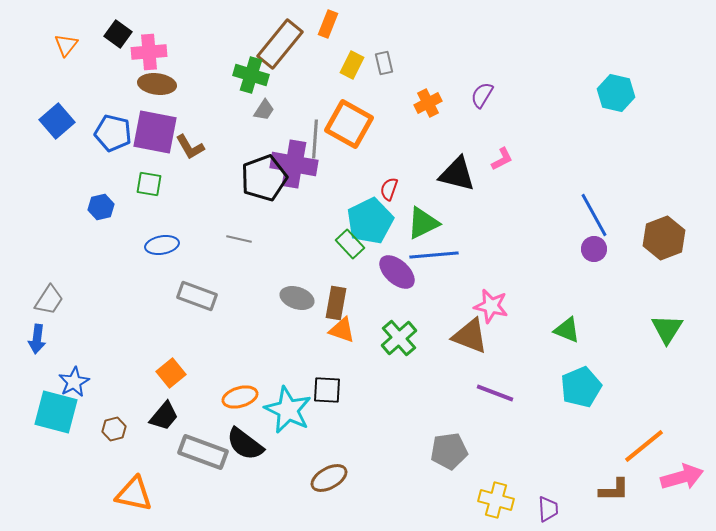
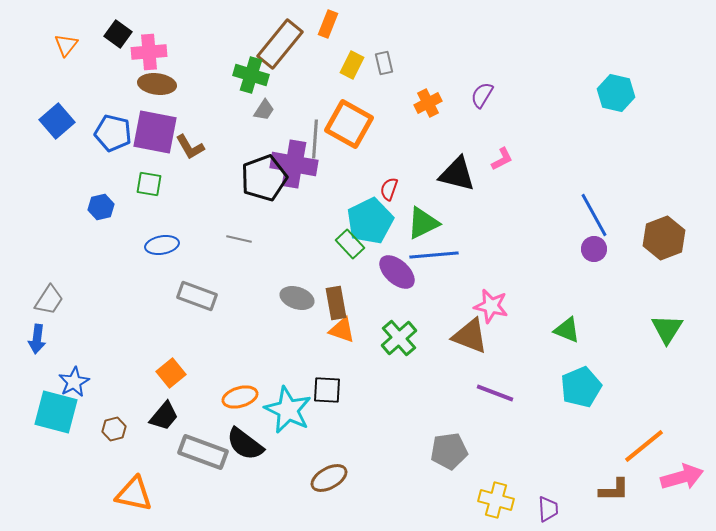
brown rectangle at (336, 303): rotated 20 degrees counterclockwise
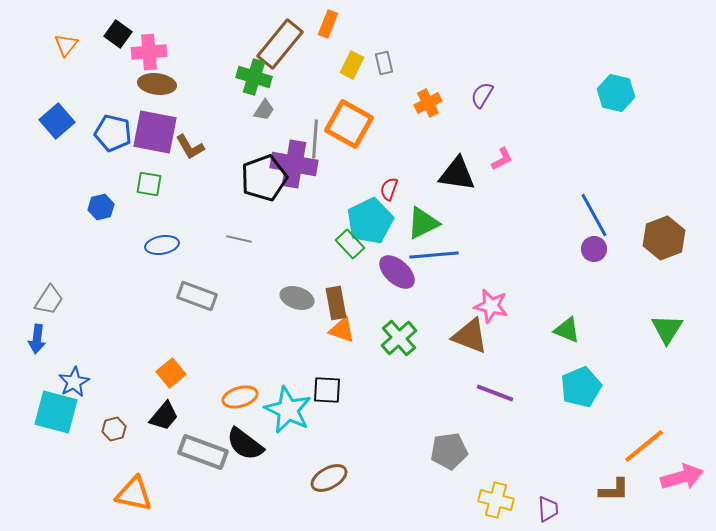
green cross at (251, 75): moved 3 px right, 2 px down
black triangle at (457, 174): rotated 6 degrees counterclockwise
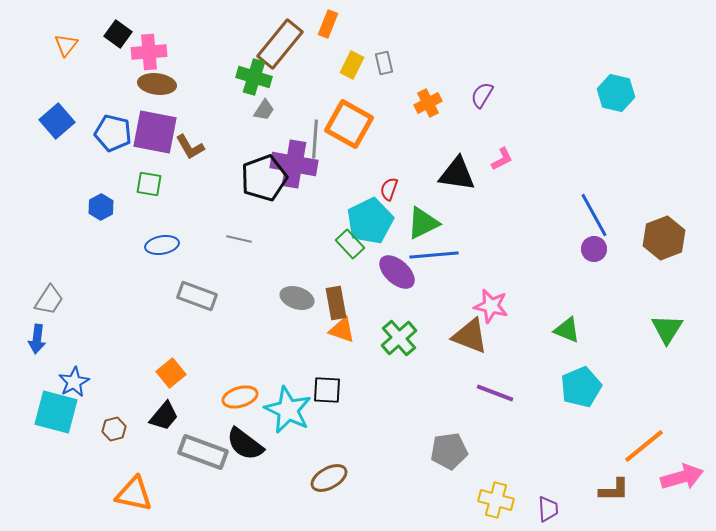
blue hexagon at (101, 207): rotated 15 degrees counterclockwise
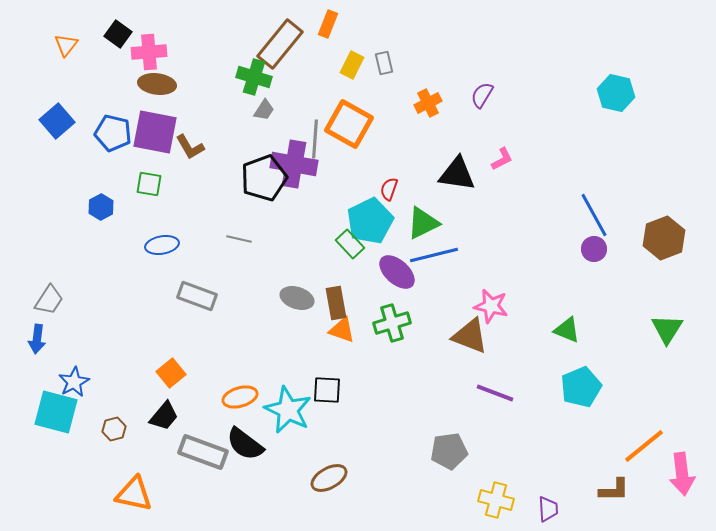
blue line at (434, 255): rotated 9 degrees counterclockwise
green cross at (399, 338): moved 7 px left, 15 px up; rotated 24 degrees clockwise
pink arrow at (682, 477): moved 3 px up; rotated 99 degrees clockwise
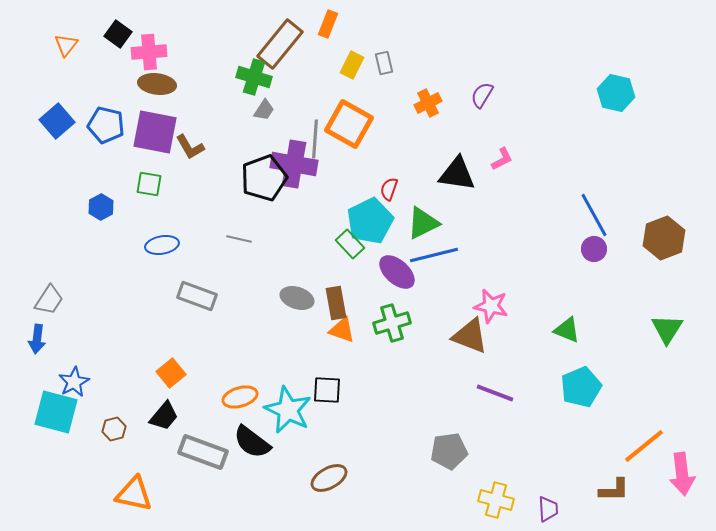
blue pentagon at (113, 133): moved 7 px left, 8 px up
black semicircle at (245, 444): moved 7 px right, 2 px up
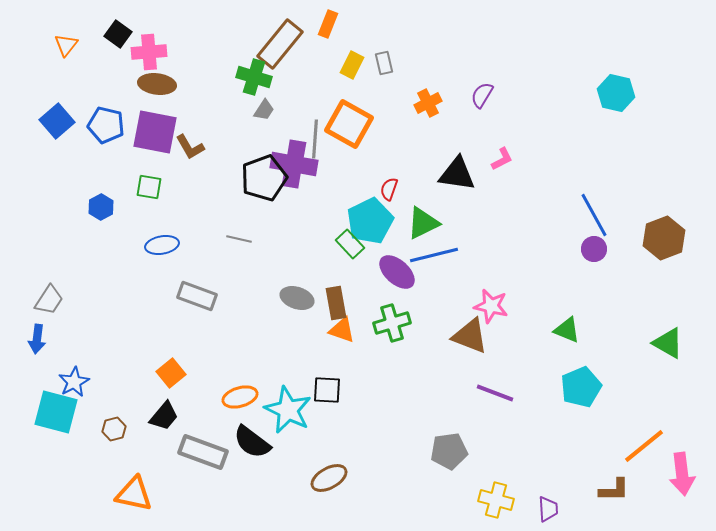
green square at (149, 184): moved 3 px down
green triangle at (667, 329): moved 1 px right, 14 px down; rotated 32 degrees counterclockwise
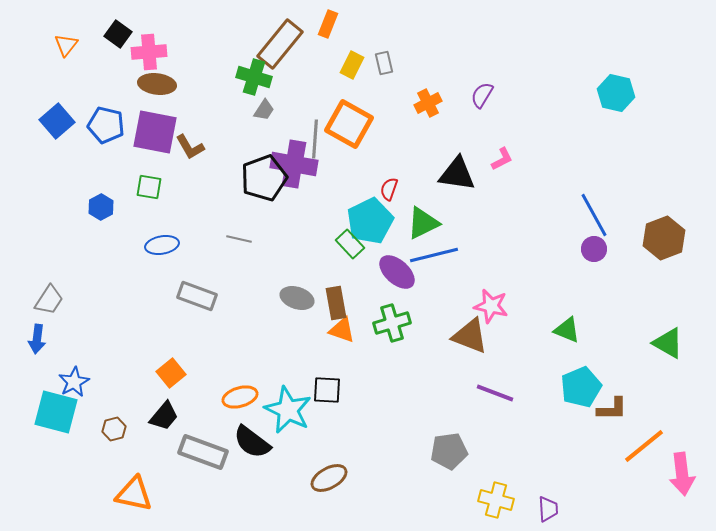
brown L-shape at (614, 490): moved 2 px left, 81 px up
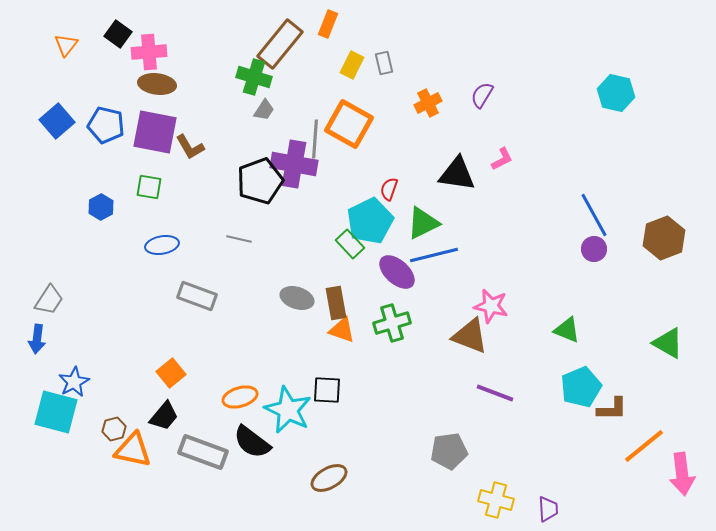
black pentagon at (264, 178): moved 4 px left, 3 px down
orange triangle at (134, 494): moved 1 px left, 44 px up
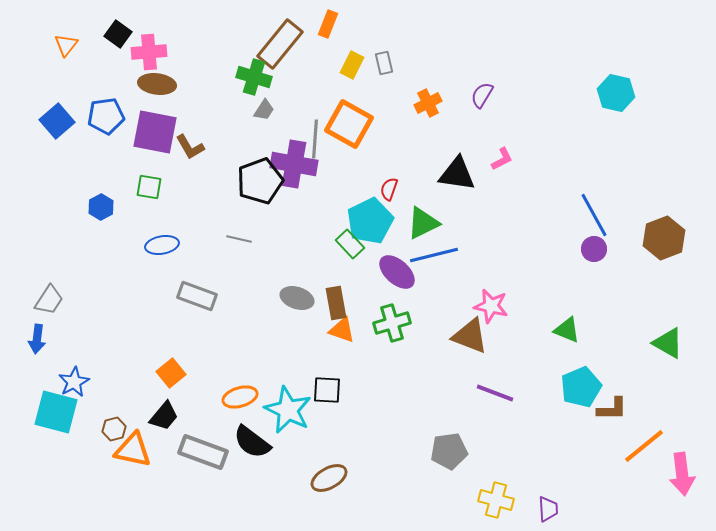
blue pentagon at (106, 125): moved 9 px up; rotated 21 degrees counterclockwise
